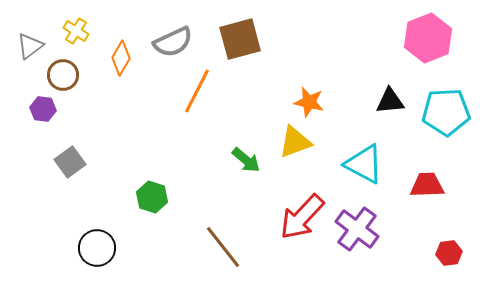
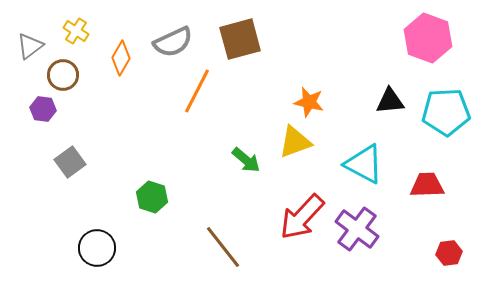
pink hexagon: rotated 18 degrees counterclockwise
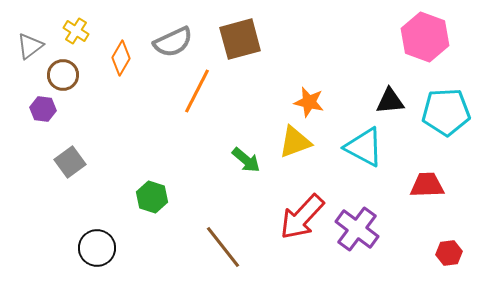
pink hexagon: moved 3 px left, 1 px up
cyan triangle: moved 17 px up
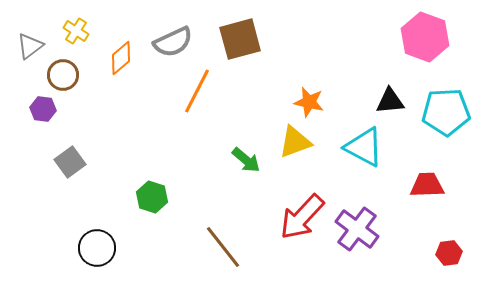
orange diamond: rotated 20 degrees clockwise
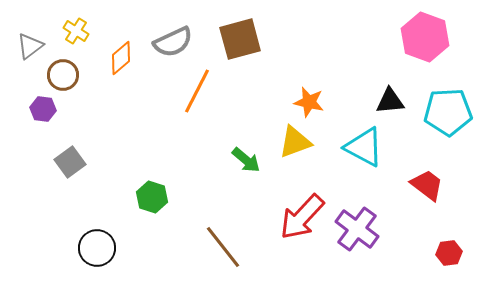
cyan pentagon: moved 2 px right
red trapezoid: rotated 39 degrees clockwise
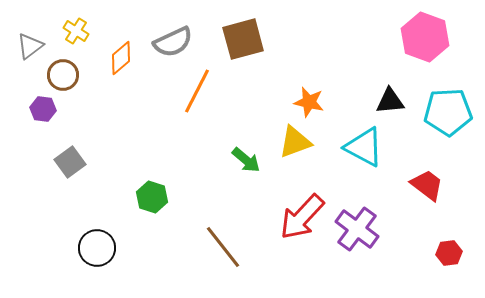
brown square: moved 3 px right
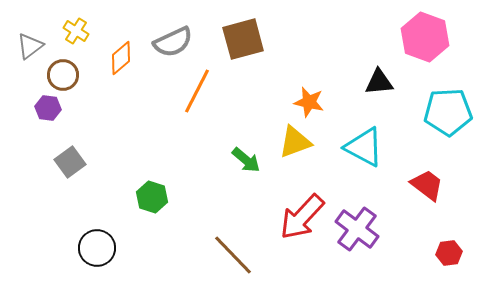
black triangle: moved 11 px left, 19 px up
purple hexagon: moved 5 px right, 1 px up
brown line: moved 10 px right, 8 px down; rotated 6 degrees counterclockwise
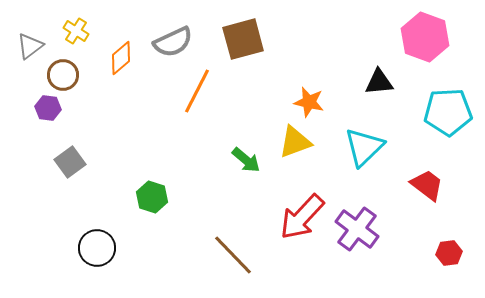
cyan triangle: rotated 48 degrees clockwise
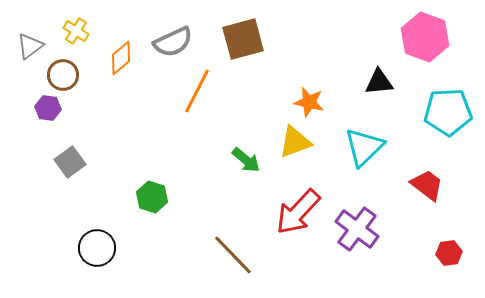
red arrow: moved 4 px left, 5 px up
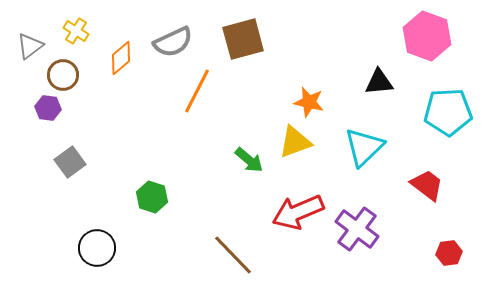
pink hexagon: moved 2 px right, 1 px up
green arrow: moved 3 px right
red arrow: rotated 24 degrees clockwise
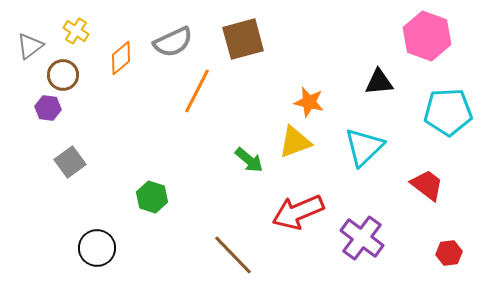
purple cross: moved 5 px right, 9 px down
